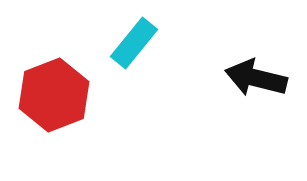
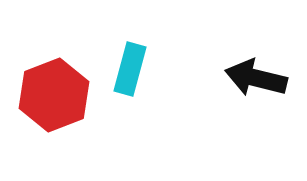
cyan rectangle: moved 4 px left, 26 px down; rotated 24 degrees counterclockwise
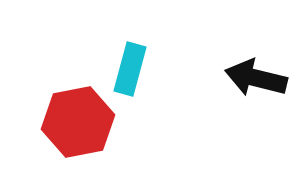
red hexagon: moved 24 px right, 27 px down; rotated 10 degrees clockwise
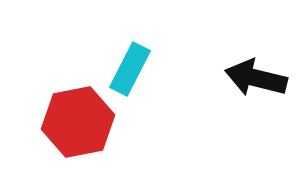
cyan rectangle: rotated 12 degrees clockwise
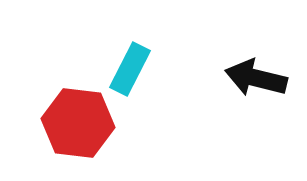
red hexagon: moved 1 px down; rotated 18 degrees clockwise
